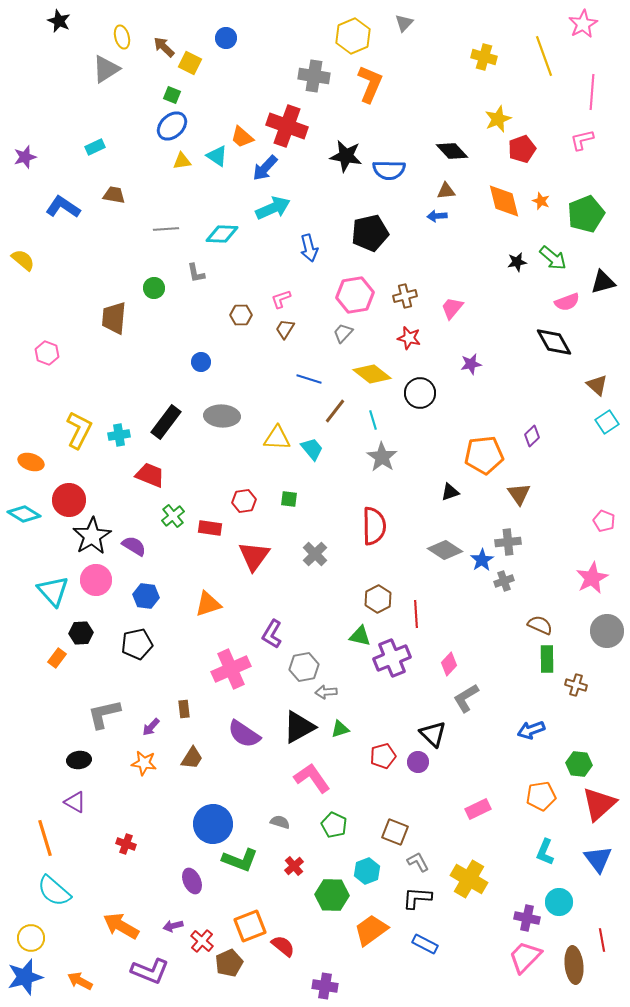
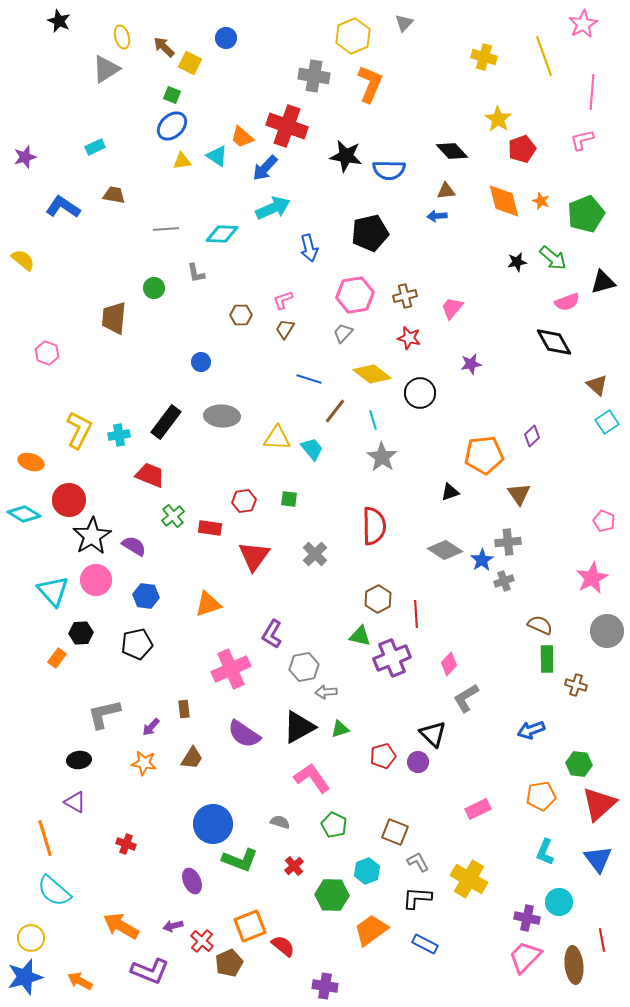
yellow star at (498, 119): rotated 16 degrees counterclockwise
pink L-shape at (281, 299): moved 2 px right, 1 px down
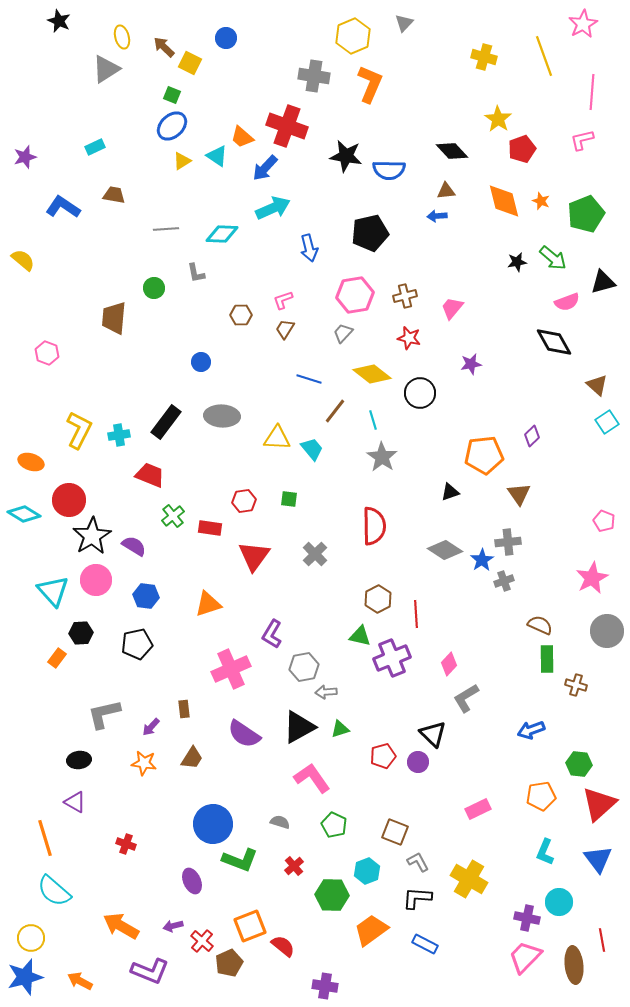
yellow triangle at (182, 161): rotated 24 degrees counterclockwise
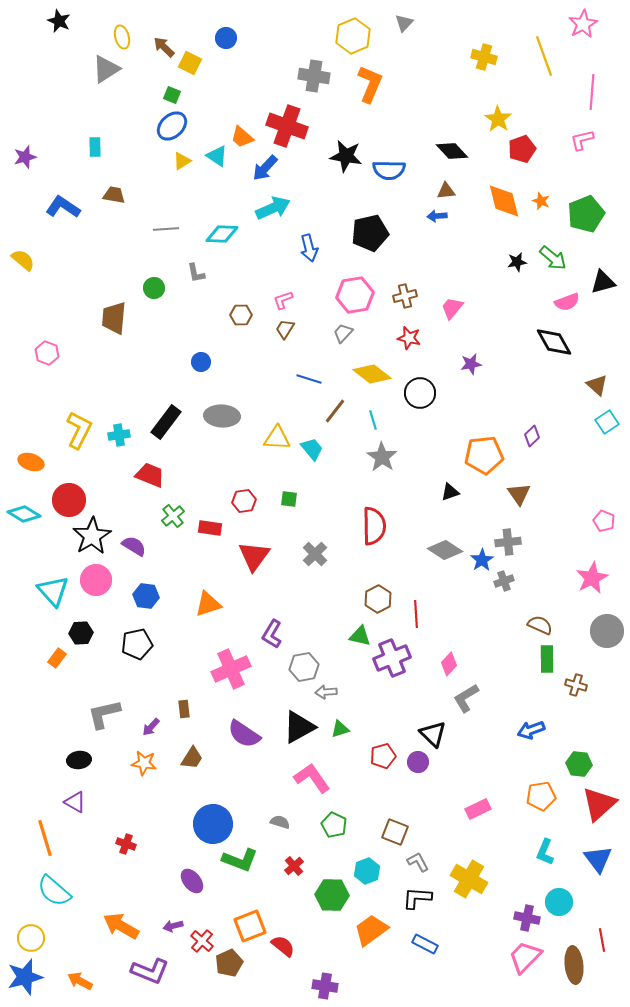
cyan rectangle at (95, 147): rotated 66 degrees counterclockwise
purple ellipse at (192, 881): rotated 15 degrees counterclockwise
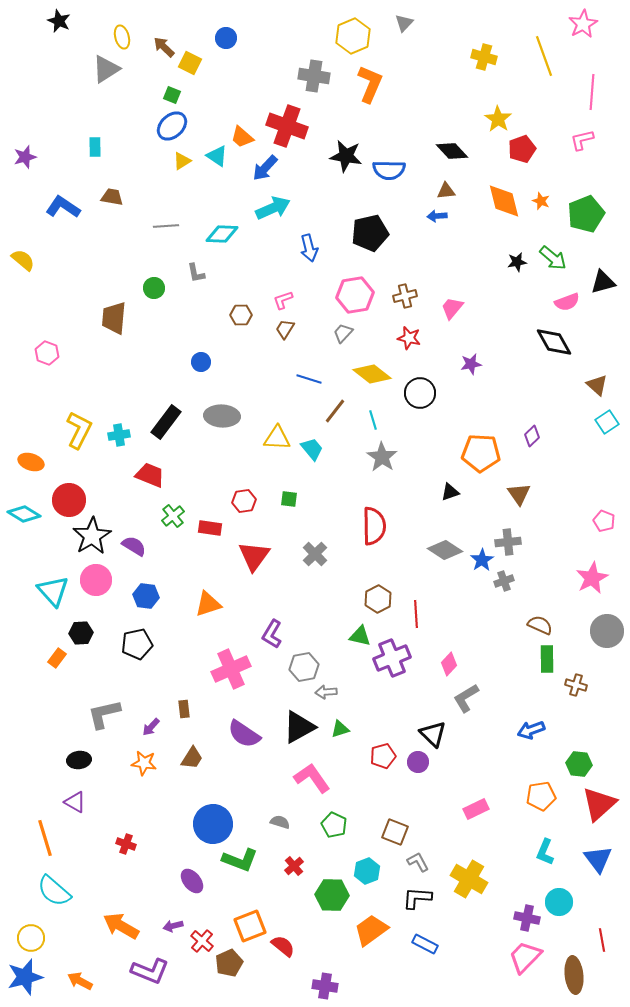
brown trapezoid at (114, 195): moved 2 px left, 2 px down
gray line at (166, 229): moved 3 px up
orange pentagon at (484, 455): moved 3 px left, 2 px up; rotated 9 degrees clockwise
pink rectangle at (478, 809): moved 2 px left
brown ellipse at (574, 965): moved 10 px down
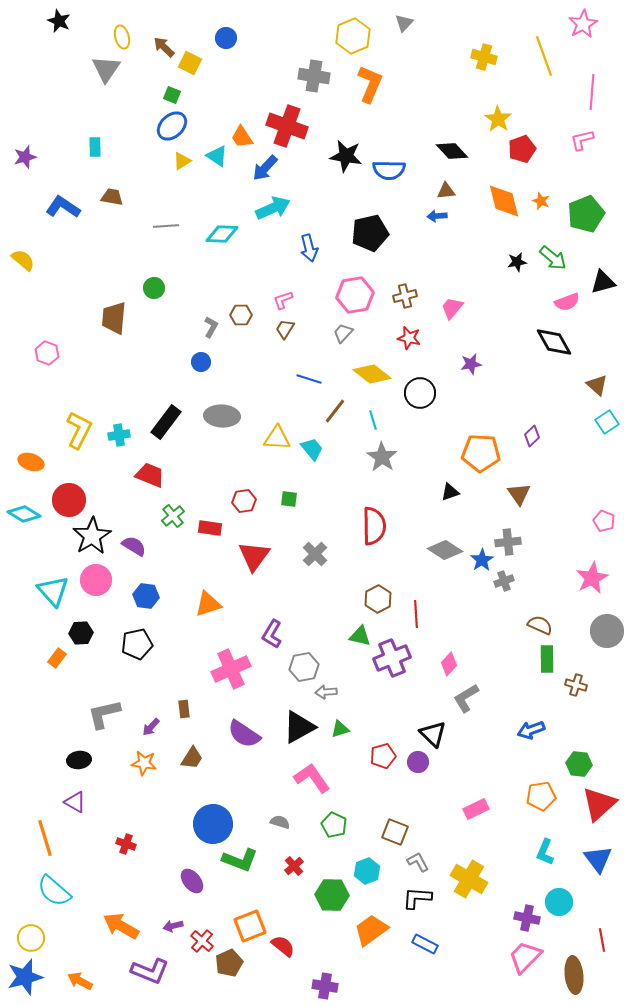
gray triangle at (106, 69): rotated 24 degrees counterclockwise
orange trapezoid at (242, 137): rotated 15 degrees clockwise
gray L-shape at (196, 273): moved 15 px right, 54 px down; rotated 140 degrees counterclockwise
